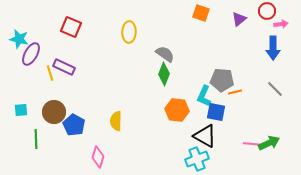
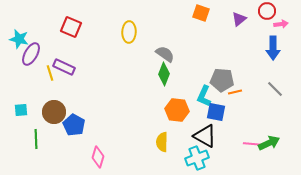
yellow semicircle: moved 46 px right, 21 px down
cyan cross: moved 1 px up
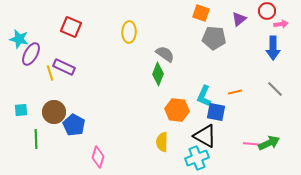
green diamond: moved 6 px left
gray pentagon: moved 8 px left, 42 px up
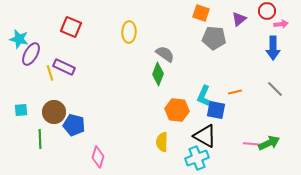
blue square: moved 2 px up
blue pentagon: rotated 15 degrees counterclockwise
green line: moved 4 px right
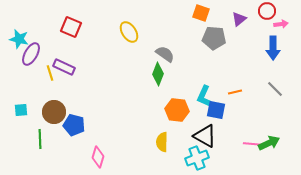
yellow ellipse: rotated 35 degrees counterclockwise
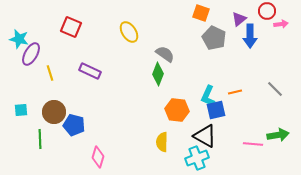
gray pentagon: rotated 20 degrees clockwise
blue arrow: moved 23 px left, 12 px up
purple rectangle: moved 26 px right, 4 px down
cyan L-shape: moved 4 px right
blue square: rotated 24 degrees counterclockwise
green arrow: moved 9 px right, 8 px up; rotated 15 degrees clockwise
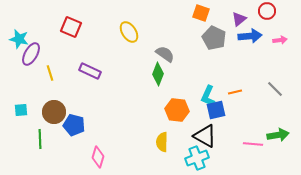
pink arrow: moved 1 px left, 16 px down
blue arrow: rotated 95 degrees counterclockwise
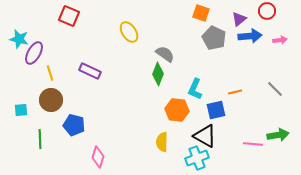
red square: moved 2 px left, 11 px up
purple ellipse: moved 3 px right, 1 px up
cyan L-shape: moved 13 px left, 7 px up
brown circle: moved 3 px left, 12 px up
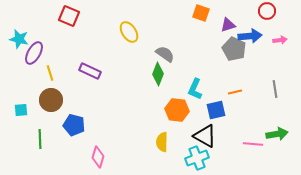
purple triangle: moved 11 px left, 6 px down; rotated 21 degrees clockwise
gray pentagon: moved 20 px right, 11 px down
gray line: rotated 36 degrees clockwise
green arrow: moved 1 px left, 1 px up
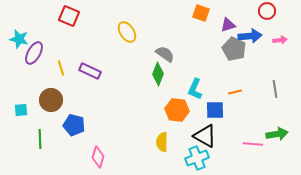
yellow ellipse: moved 2 px left
yellow line: moved 11 px right, 5 px up
blue square: moved 1 px left; rotated 12 degrees clockwise
